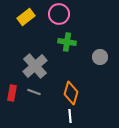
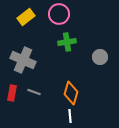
green cross: rotated 18 degrees counterclockwise
gray cross: moved 12 px left, 6 px up; rotated 25 degrees counterclockwise
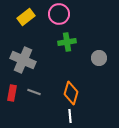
gray circle: moved 1 px left, 1 px down
